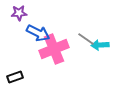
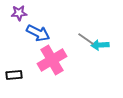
pink cross: moved 2 px left, 11 px down; rotated 8 degrees counterclockwise
black rectangle: moved 1 px left, 2 px up; rotated 14 degrees clockwise
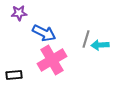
blue arrow: moved 6 px right
gray line: rotated 72 degrees clockwise
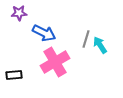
cyan arrow: rotated 60 degrees clockwise
pink cross: moved 3 px right, 2 px down
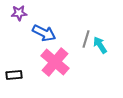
pink cross: rotated 20 degrees counterclockwise
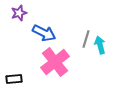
purple star: rotated 14 degrees counterclockwise
cyan arrow: rotated 18 degrees clockwise
pink cross: rotated 12 degrees clockwise
black rectangle: moved 4 px down
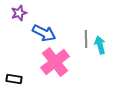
gray line: rotated 18 degrees counterclockwise
black rectangle: rotated 14 degrees clockwise
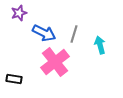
gray line: moved 12 px left, 5 px up; rotated 18 degrees clockwise
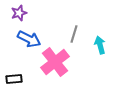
blue arrow: moved 15 px left, 6 px down
black rectangle: rotated 14 degrees counterclockwise
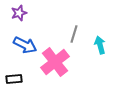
blue arrow: moved 4 px left, 6 px down
